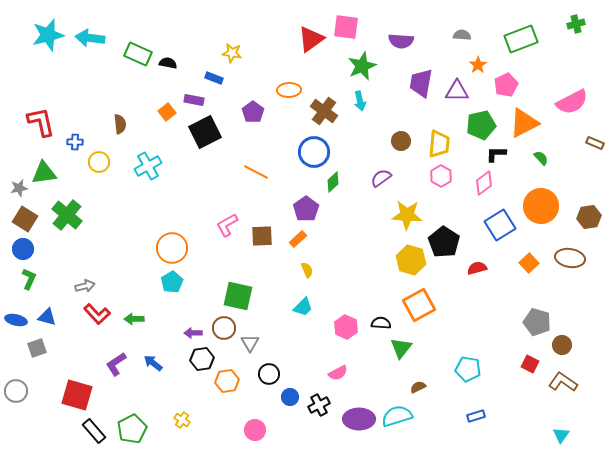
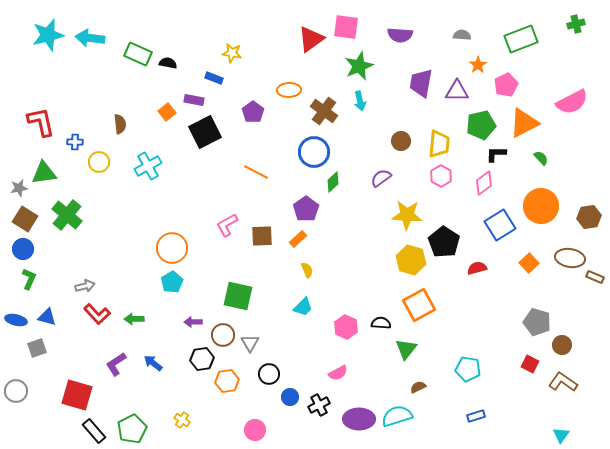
purple semicircle at (401, 41): moved 1 px left, 6 px up
green star at (362, 66): moved 3 px left
brown rectangle at (595, 143): moved 134 px down
brown circle at (224, 328): moved 1 px left, 7 px down
purple arrow at (193, 333): moved 11 px up
green triangle at (401, 348): moved 5 px right, 1 px down
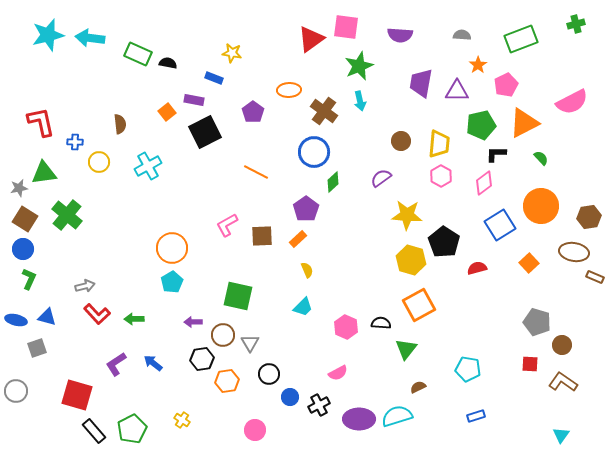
brown ellipse at (570, 258): moved 4 px right, 6 px up
red square at (530, 364): rotated 24 degrees counterclockwise
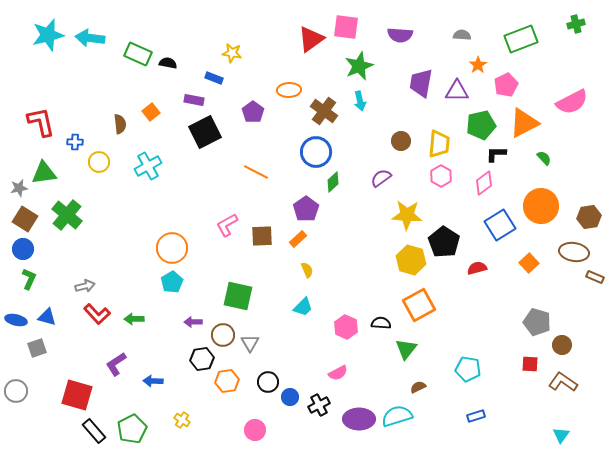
orange square at (167, 112): moved 16 px left
blue circle at (314, 152): moved 2 px right
green semicircle at (541, 158): moved 3 px right
blue arrow at (153, 363): moved 18 px down; rotated 36 degrees counterclockwise
black circle at (269, 374): moved 1 px left, 8 px down
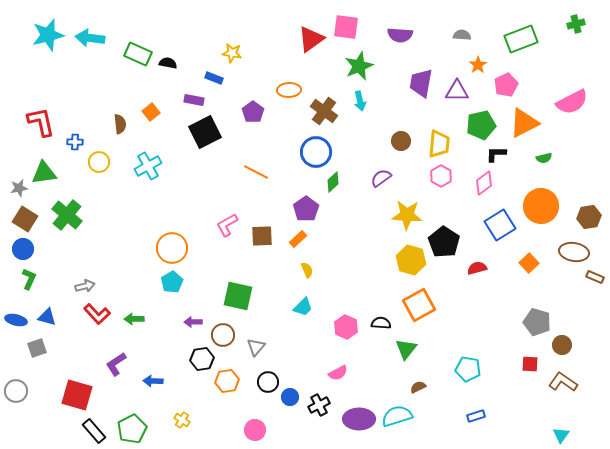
green semicircle at (544, 158): rotated 119 degrees clockwise
gray triangle at (250, 343): moved 6 px right, 4 px down; rotated 12 degrees clockwise
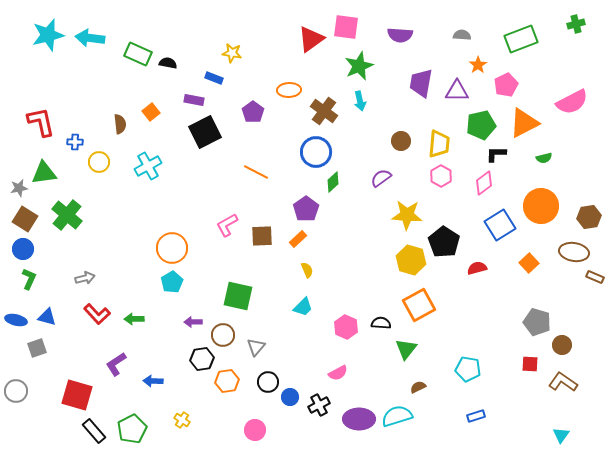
gray arrow at (85, 286): moved 8 px up
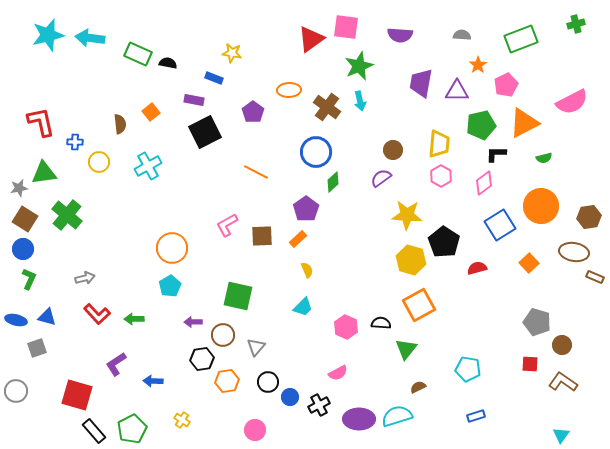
brown cross at (324, 111): moved 3 px right, 4 px up
brown circle at (401, 141): moved 8 px left, 9 px down
cyan pentagon at (172, 282): moved 2 px left, 4 px down
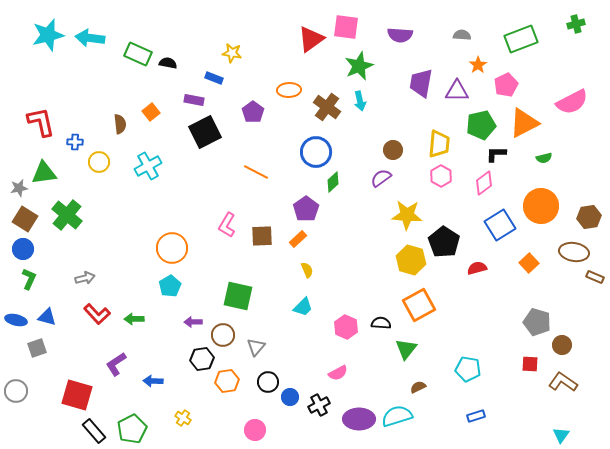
pink L-shape at (227, 225): rotated 30 degrees counterclockwise
yellow cross at (182, 420): moved 1 px right, 2 px up
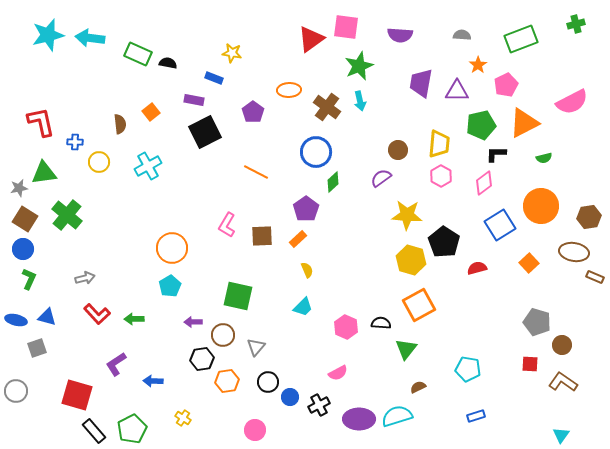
brown circle at (393, 150): moved 5 px right
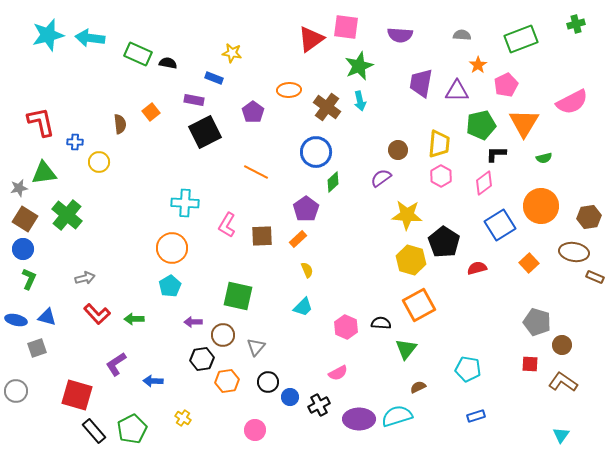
orange triangle at (524, 123): rotated 32 degrees counterclockwise
cyan cross at (148, 166): moved 37 px right, 37 px down; rotated 32 degrees clockwise
